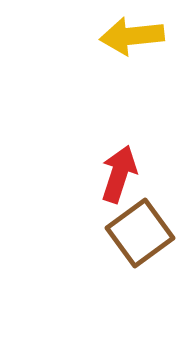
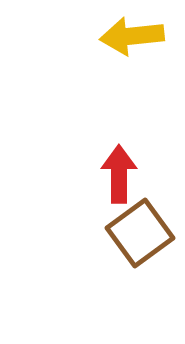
red arrow: rotated 18 degrees counterclockwise
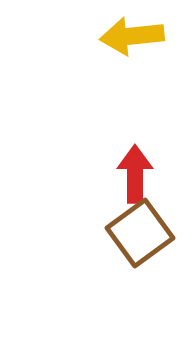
red arrow: moved 16 px right
